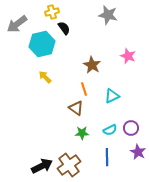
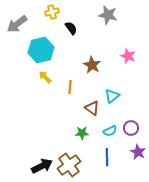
black semicircle: moved 7 px right
cyan hexagon: moved 1 px left, 6 px down
orange line: moved 14 px left, 2 px up; rotated 24 degrees clockwise
cyan triangle: rotated 14 degrees counterclockwise
brown triangle: moved 16 px right
cyan semicircle: moved 1 px down
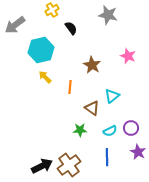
yellow cross: moved 2 px up; rotated 16 degrees counterclockwise
gray arrow: moved 2 px left, 1 px down
green star: moved 2 px left, 3 px up
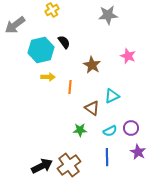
gray star: rotated 18 degrees counterclockwise
black semicircle: moved 7 px left, 14 px down
yellow arrow: moved 3 px right; rotated 136 degrees clockwise
cyan triangle: rotated 14 degrees clockwise
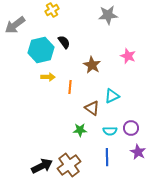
cyan semicircle: rotated 24 degrees clockwise
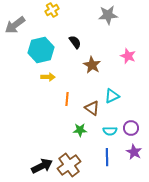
black semicircle: moved 11 px right
orange line: moved 3 px left, 12 px down
purple star: moved 4 px left
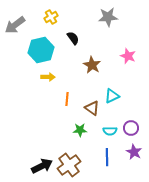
yellow cross: moved 1 px left, 7 px down
gray star: moved 2 px down
black semicircle: moved 2 px left, 4 px up
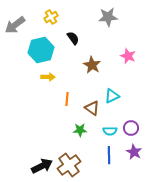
blue line: moved 2 px right, 2 px up
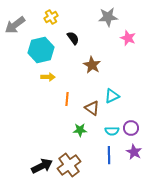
pink star: moved 18 px up
cyan semicircle: moved 2 px right
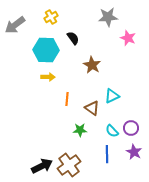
cyan hexagon: moved 5 px right; rotated 15 degrees clockwise
cyan semicircle: rotated 48 degrees clockwise
blue line: moved 2 px left, 1 px up
